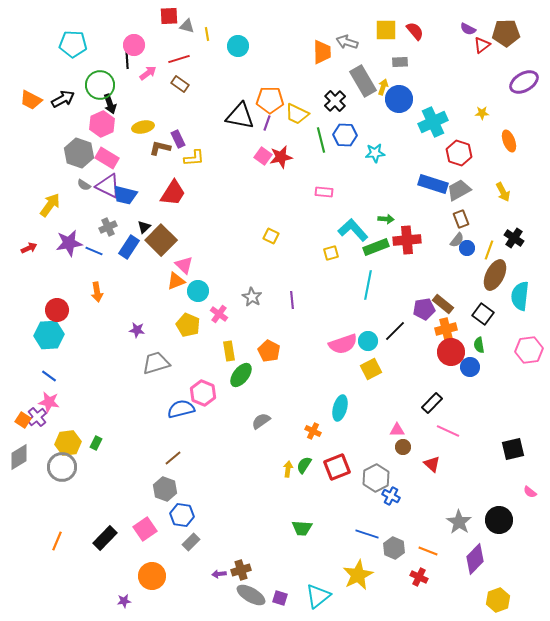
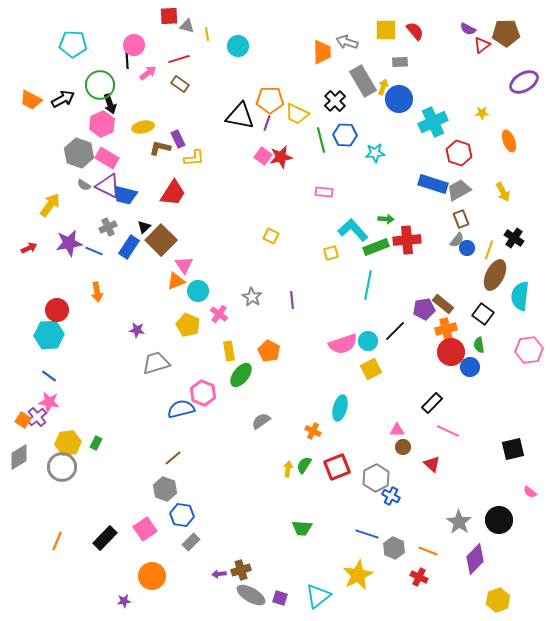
pink triangle at (184, 265): rotated 12 degrees clockwise
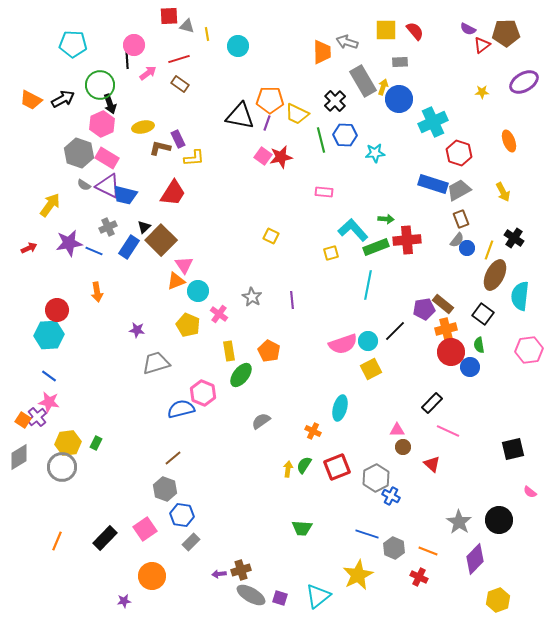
yellow star at (482, 113): moved 21 px up
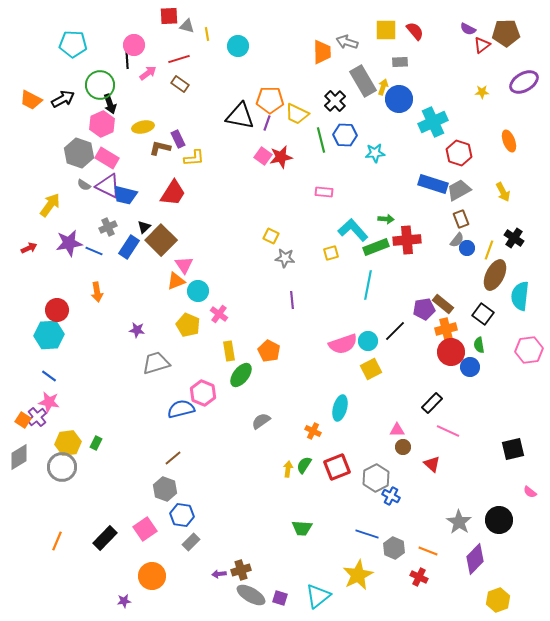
gray star at (252, 297): moved 33 px right, 39 px up; rotated 24 degrees counterclockwise
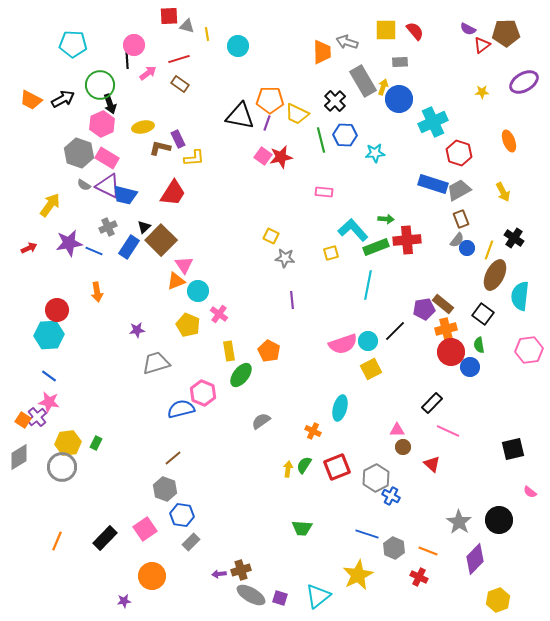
purple star at (137, 330): rotated 14 degrees counterclockwise
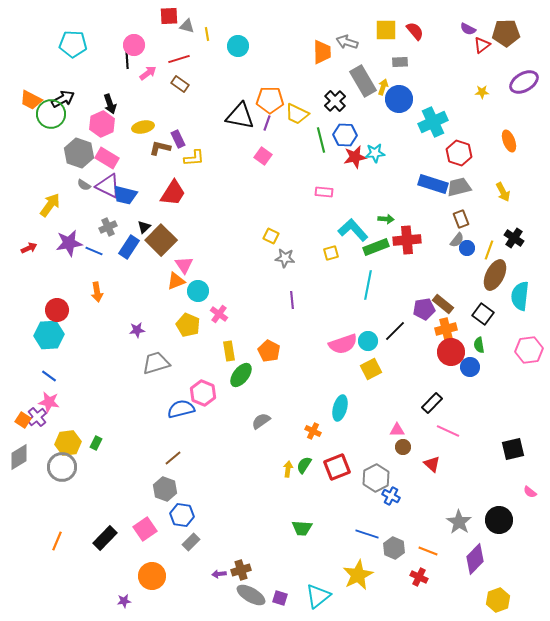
green circle at (100, 85): moved 49 px left, 29 px down
red star at (281, 157): moved 74 px right
gray trapezoid at (459, 190): moved 3 px up; rotated 15 degrees clockwise
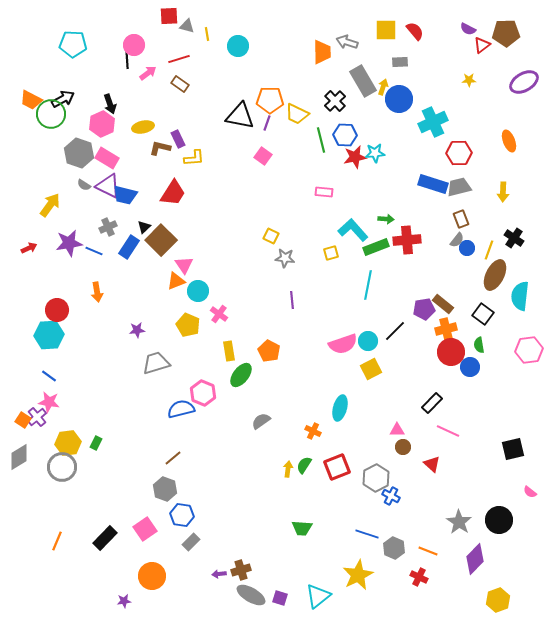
yellow star at (482, 92): moved 13 px left, 12 px up
red hexagon at (459, 153): rotated 20 degrees counterclockwise
yellow arrow at (503, 192): rotated 30 degrees clockwise
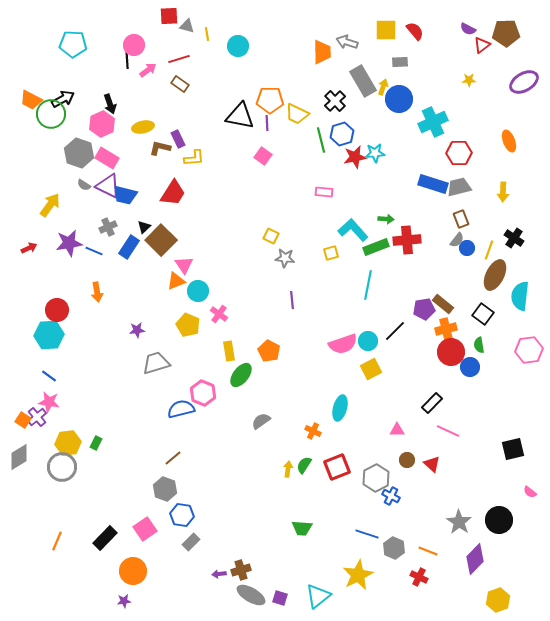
pink arrow at (148, 73): moved 3 px up
purple line at (267, 123): rotated 21 degrees counterclockwise
blue hexagon at (345, 135): moved 3 px left, 1 px up; rotated 20 degrees counterclockwise
brown circle at (403, 447): moved 4 px right, 13 px down
orange circle at (152, 576): moved 19 px left, 5 px up
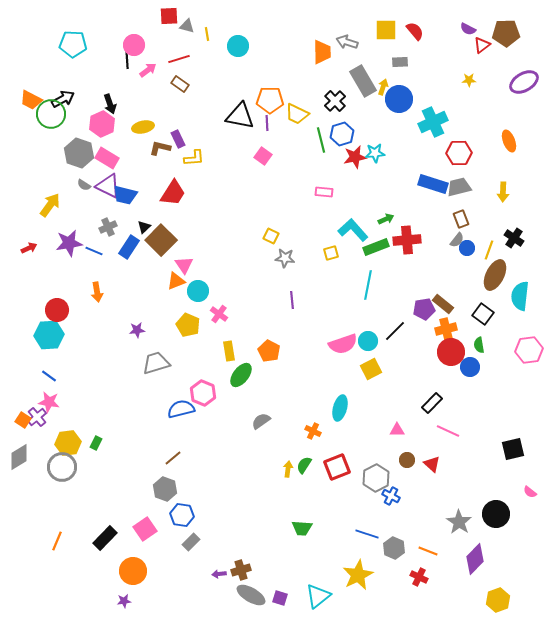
green arrow at (386, 219): rotated 28 degrees counterclockwise
black circle at (499, 520): moved 3 px left, 6 px up
